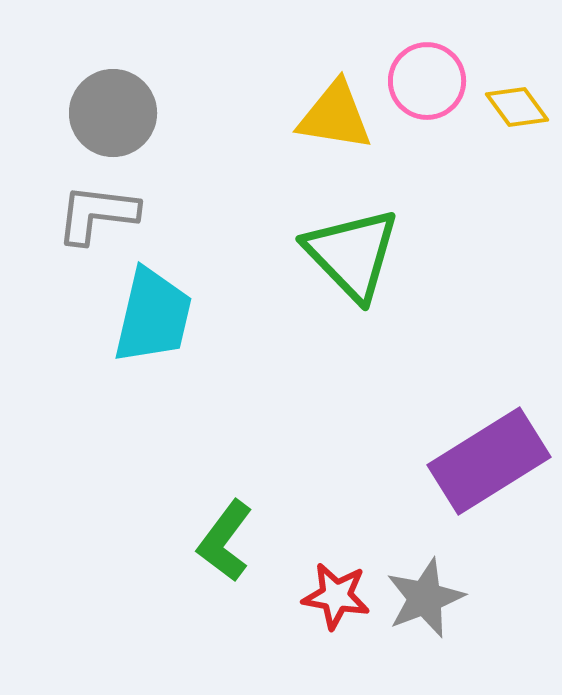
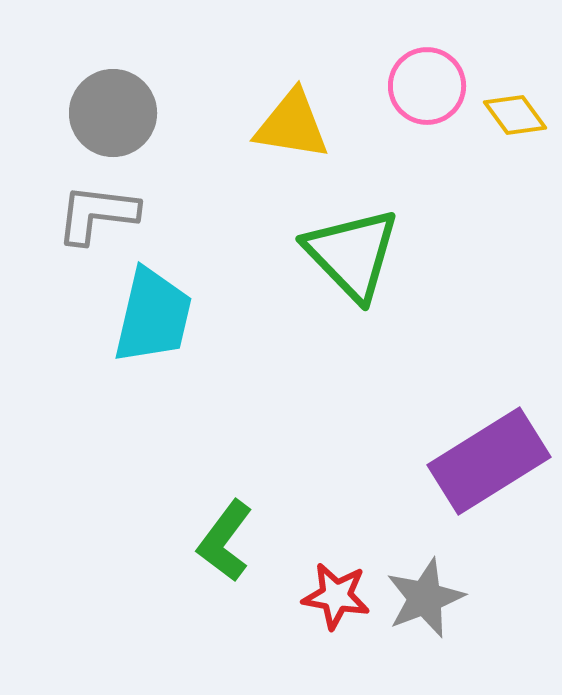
pink circle: moved 5 px down
yellow diamond: moved 2 px left, 8 px down
yellow triangle: moved 43 px left, 9 px down
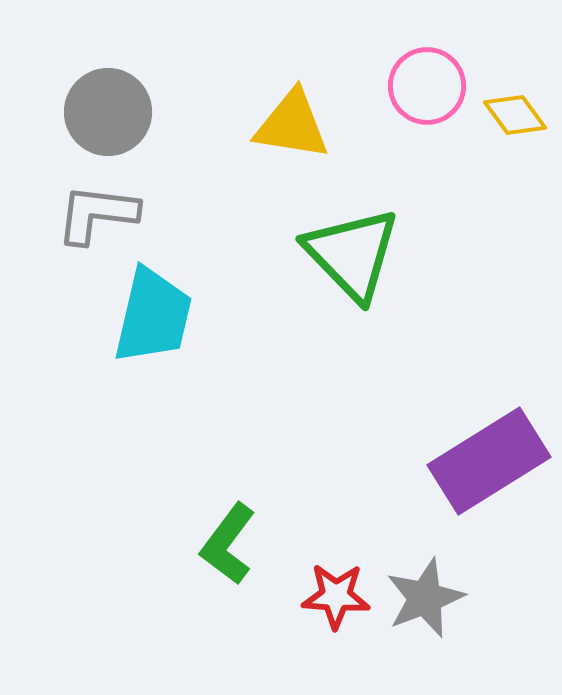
gray circle: moved 5 px left, 1 px up
green L-shape: moved 3 px right, 3 px down
red star: rotated 6 degrees counterclockwise
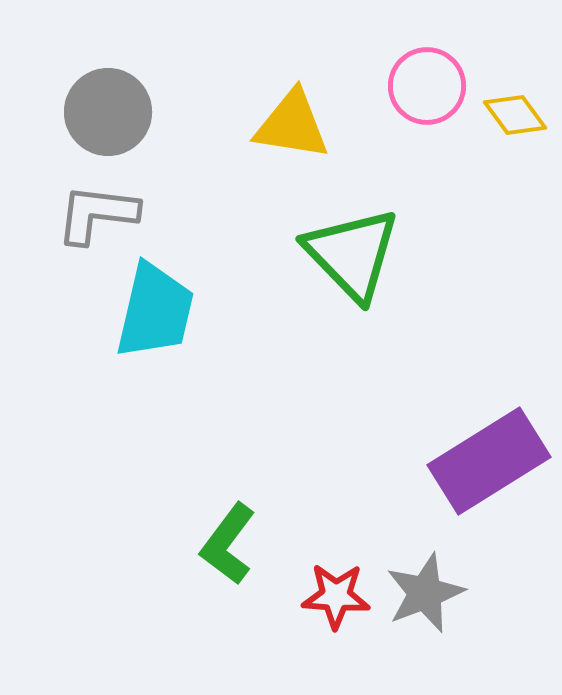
cyan trapezoid: moved 2 px right, 5 px up
gray star: moved 5 px up
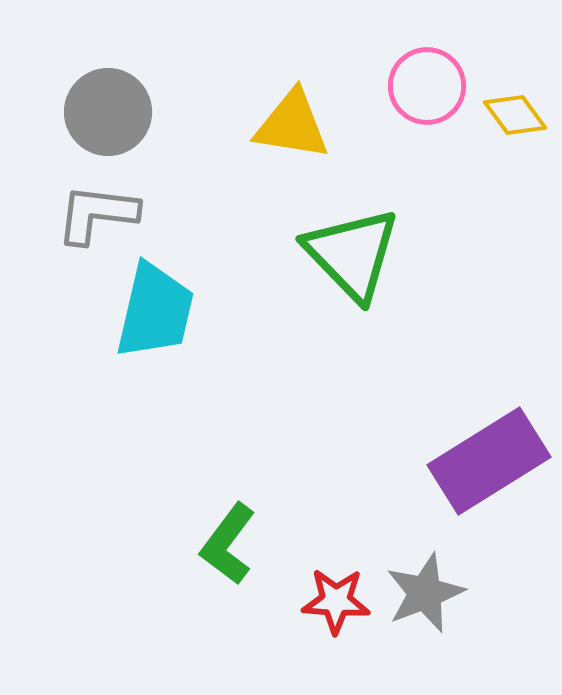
red star: moved 5 px down
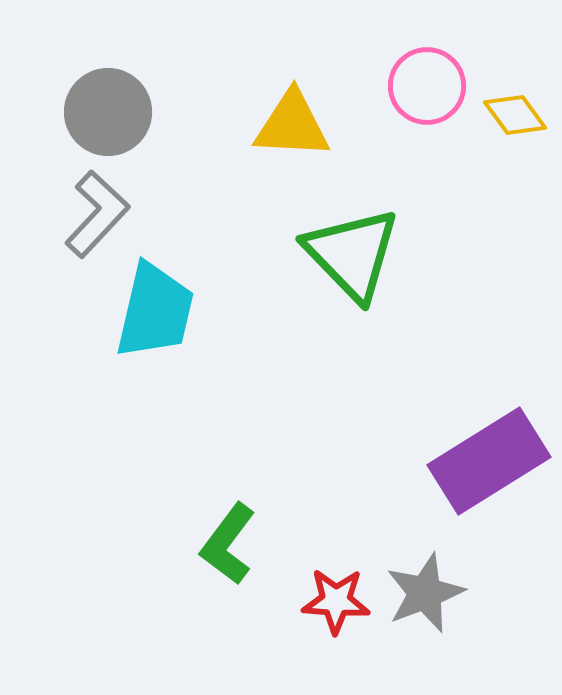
yellow triangle: rotated 6 degrees counterclockwise
gray L-shape: rotated 126 degrees clockwise
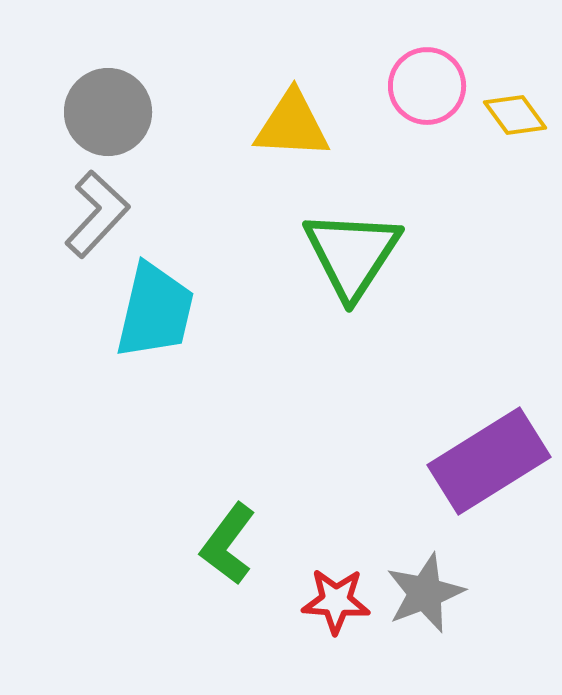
green triangle: rotated 17 degrees clockwise
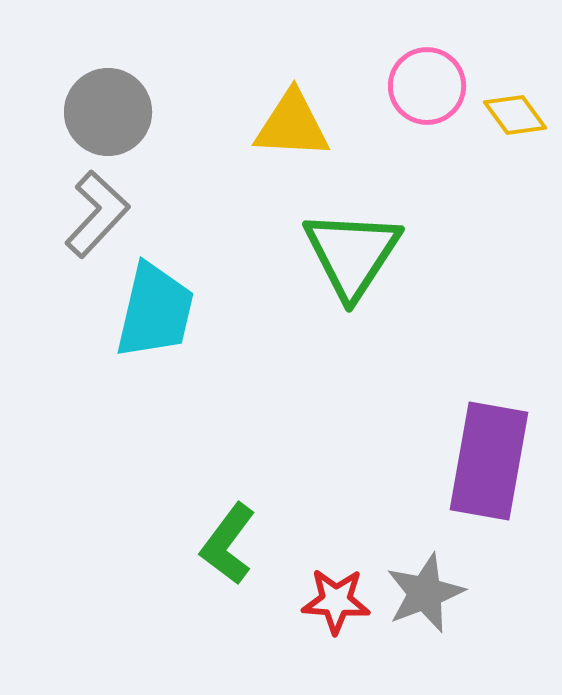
purple rectangle: rotated 48 degrees counterclockwise
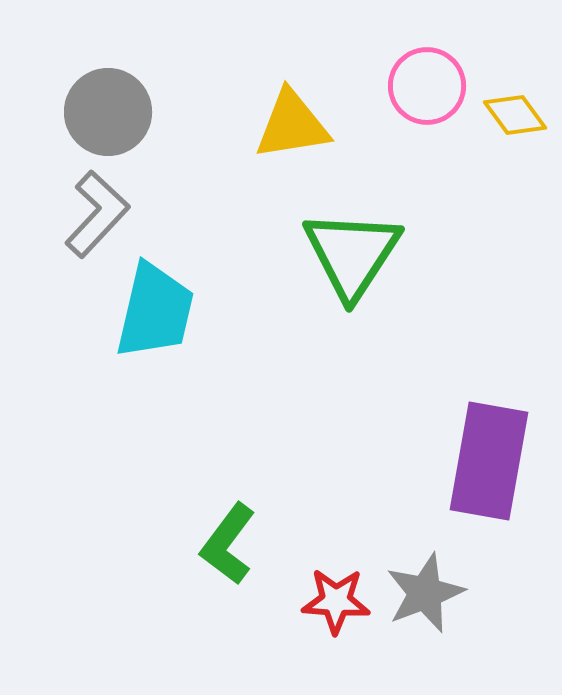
yellow triangle: rotated 12 degrees counterclockwise
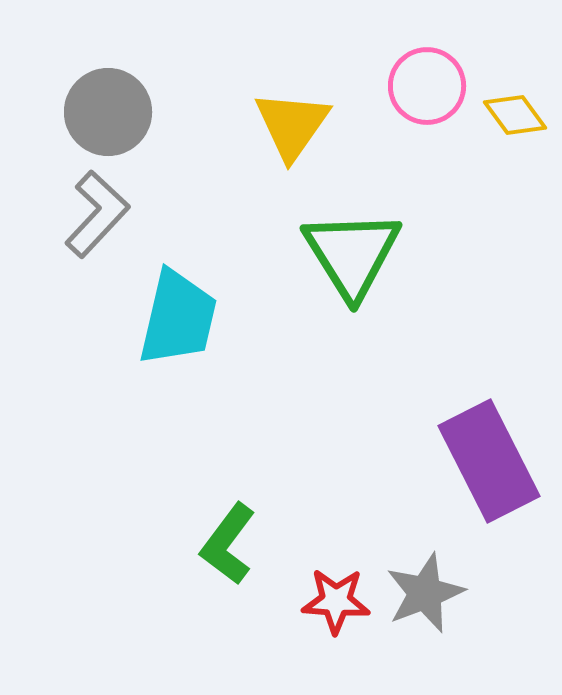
yellow triangle: rotated 46 degrees counterclockwise
green triangle: rotated 5 degrees counterclockwise
cyan trapezoid: moved 23 px right, 7 px down
purple rectangle: rotated 37 degrees counterclockwise
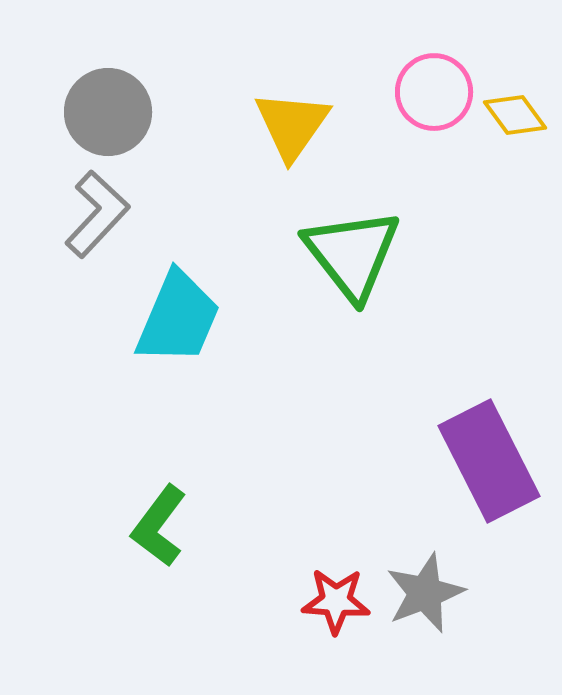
pink circle: moved 7 px right, 6 px down
green triangle: rotated 6 degrees counterclockwise
cyan trapezoid: rotated 10 degrees clockwise
green L-shape: moved 69 px left, 18 px up
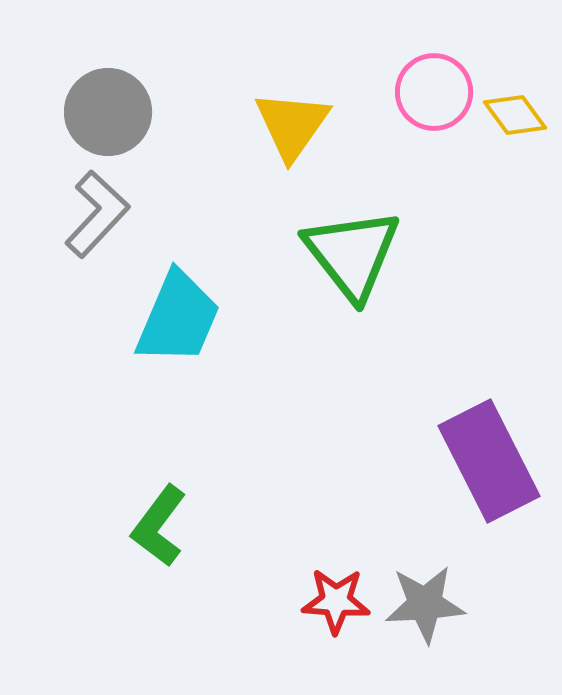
gray star: moved 11 px down; rotated 18 degrees clockwise
